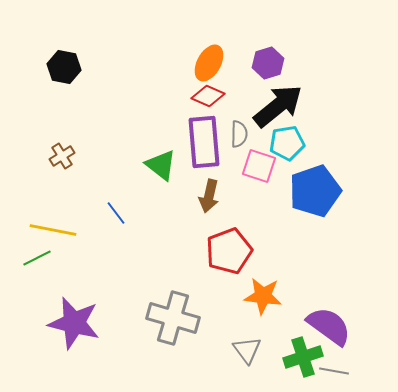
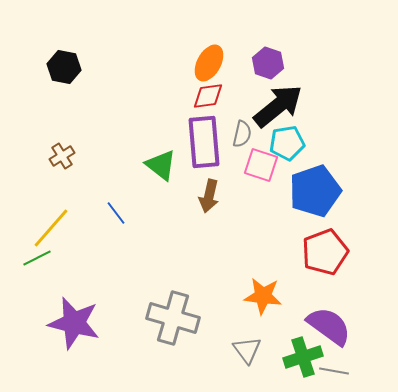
purple hexagon: rotated 24 degrees counterclockwise
red diamond: rotated 32 degrees counterclockwise
gray semicircle: moved 3 px right; rotated 12 degrees clockwise
pink square: moved 2 px right, 1 px up
yellow line: moved 2 px left, 2 px up; rotated 60 degrees counterclockwise
red pentagon: moved 96 px right, 1 px down
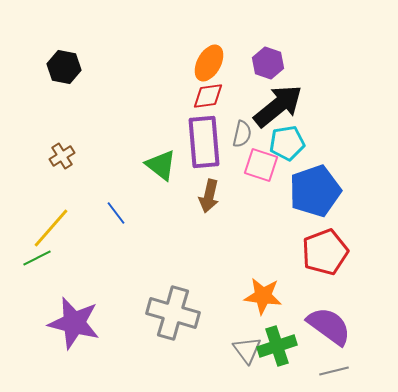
gray cross: moved 5 px up
green cross: moved 26 px left, 11 px up
gray line: rotated 24 degrees counterclockwise
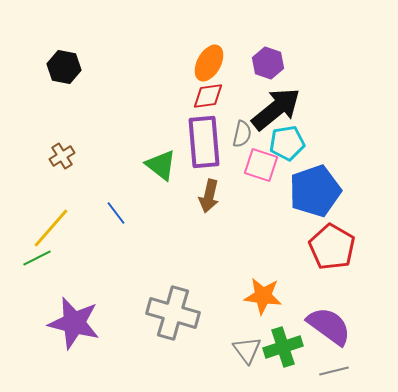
black arrow: moved 2 px left, 3 px down
red pentagon: moved 7 px right, 5 px up; rotated 21 degrees counterclockwise
green cross: moved 6 px right, 1 px down
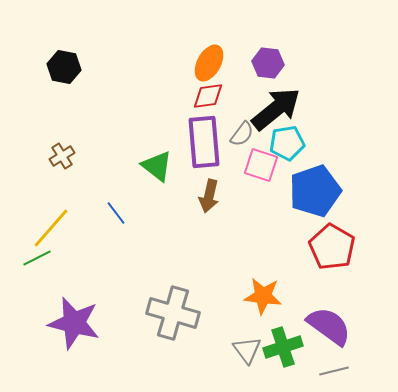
purple hexagon: rotated 12 degrees counterclockwise
gray semicircle: rotated 24 degrees clockwise
green triangle: moved 4 px left, 1 px down
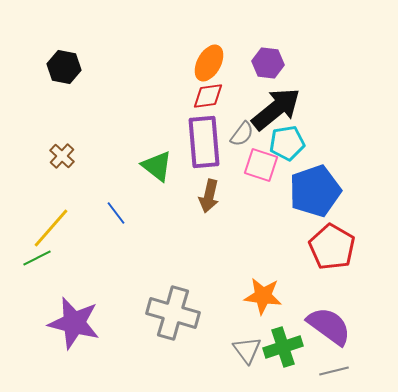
brown cross: rotated 15 degrees counterclockwise
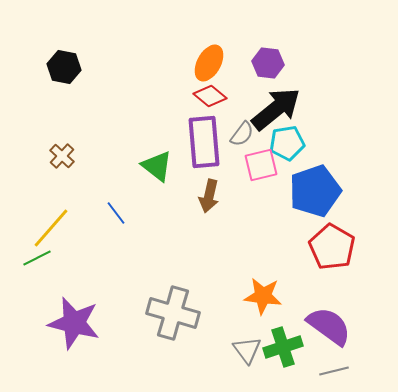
red diamond: moved 2 px right; rotated 48 degrees clockwise
pink square: rotated 32 degrees counterclockwise
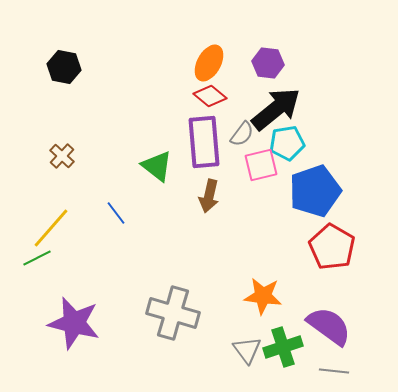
gray line: rotated 20 degrees clockwise
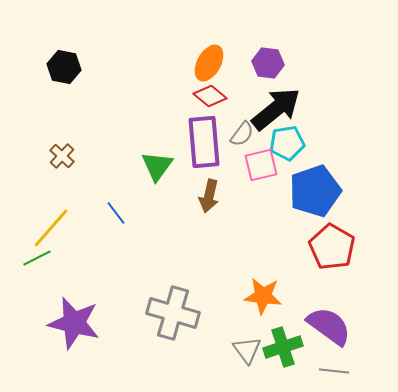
green triangle: rotated 28 degrees clockwise
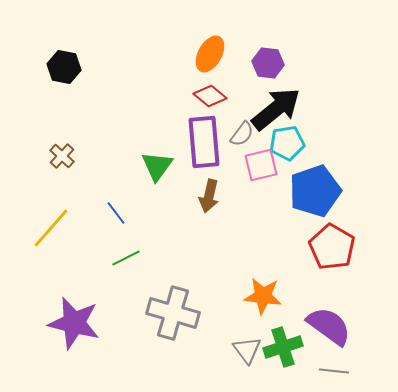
orange ellipse: moved 1 px right, 9 px up
green line: moved 89 px right
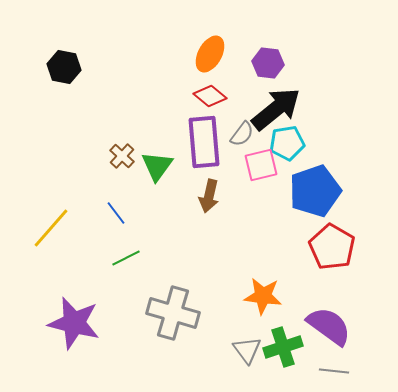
brown cross: moved 60 px right
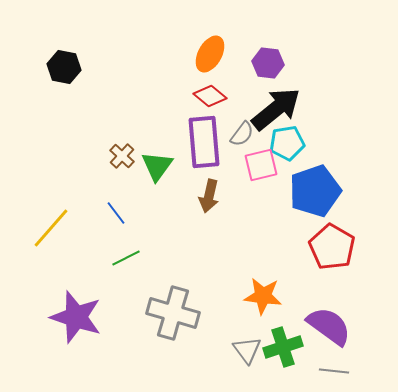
purple star: moved 2 px right, 6 px up; rotated 4 degrees clockwise
